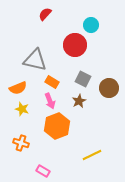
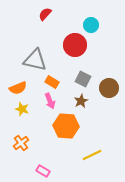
brown star: moved 2 px right
orange hexagon: moved 9 px right; rotated 25 degrees clockwise
orange cross: rotated 35 degrees clockwise
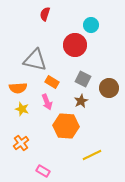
red semicircle: rotated 24 degrees counterclockwise
orange semicircle: rotated 18 degrees clockwise
pink arrow: moved 3 px left, 1 px down
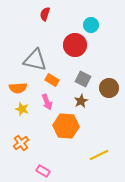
orange rectangle: moved 2 px up
yellow line: moved 7 px right
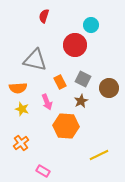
red semicircle: moved 1 px left, 2 px down
orange rectangle: moved 8 px right, 2 px down; rotated 32 degrees clockwise
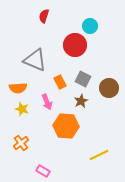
cyan circle: moved 1 px left, 1 px down
gray triangle: rotated 10 degrees clockwise
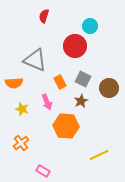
red circle: moved 1 px down
orange semicircle: moved 4 px left, 5 px up
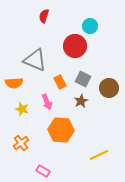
orange hexagon: moved 5 px left, 4 px down
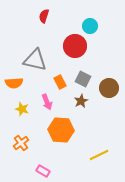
gray triangle: rotated 10 degrees counterclockwise
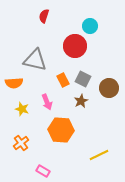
orange rectangle: moved 3 px right, 2 px up
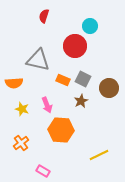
gray triangle: moved 3 px right
orange rectangle: rotated 40 degrees counterclockwise
pink arrow: moved 3 px down
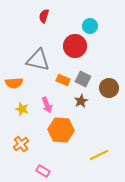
orange cross: moved 1 px down
